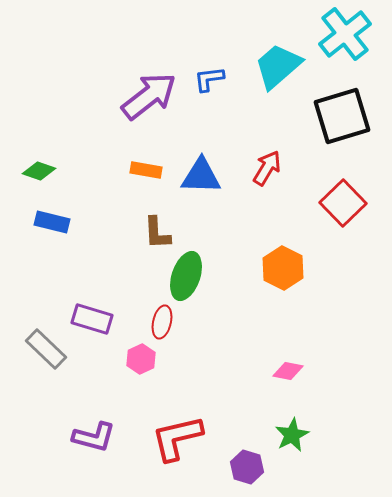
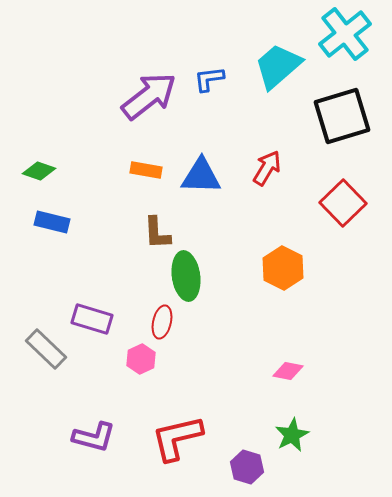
green ellipse: rotated 27 degrees counterclockwise
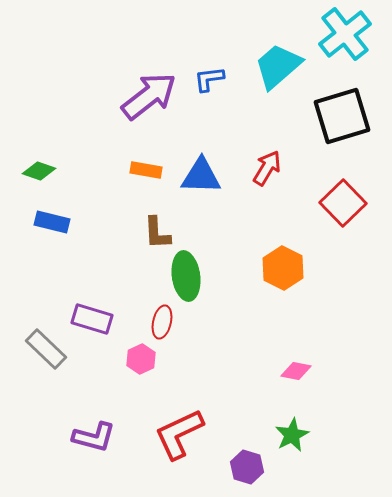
pink diamond: moved 8 px right
red L-shape: moved 2 px right, 4 px up; rotated 12 degrees counterclockwise
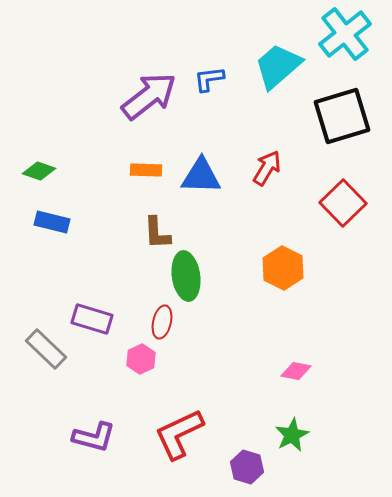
orange rectangle: rotated 8 degrees counterclockwise
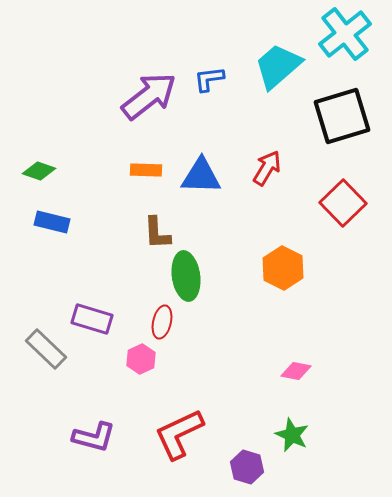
green star: rotated 20 degrees counterclockwise
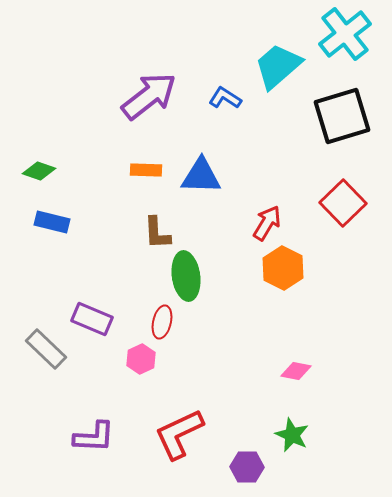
blue L-shape: moved 16 px right, 19 px down; rotated 40 degrees clockwise
red arrow: moved 55 px down
purple rectangle: rotated 6 degrees clockwise
purple L-shape: rotated 12 degrees counterclockwise
purple hexagon: rotated 16 degrees counterclockwise
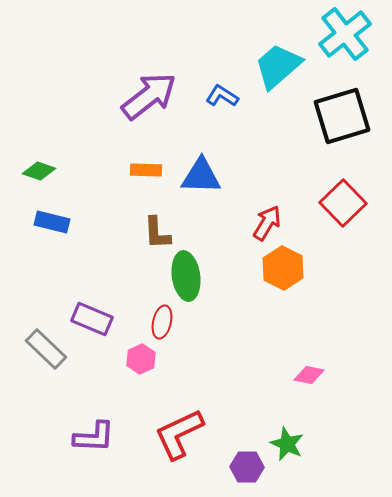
blue L-shape: moved 3 px left, 2 px up
pink diamond: moved 13 px right, 4 px down
green star: moved 5 px left, 9 px down
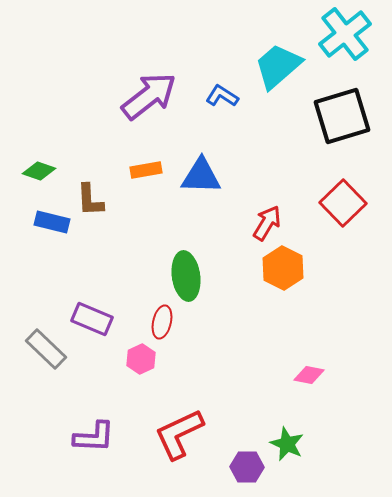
orange rectangle: rotated 12 degrees counterclockwise
brown L-shape: moved 67 px left, 33 px up
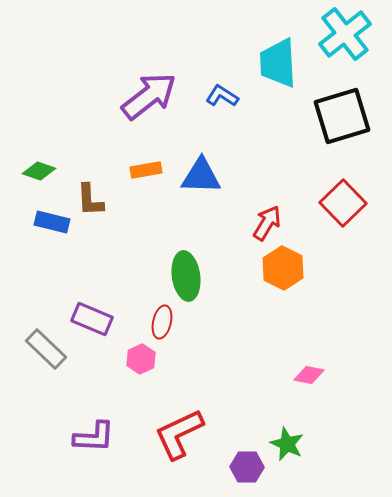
cyan trapezoid: moved 3 px up; rotated 52 degrees counterclockwise
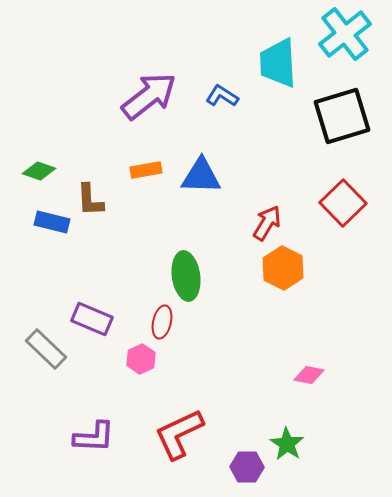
green star: rotated 8 degrees clockwise
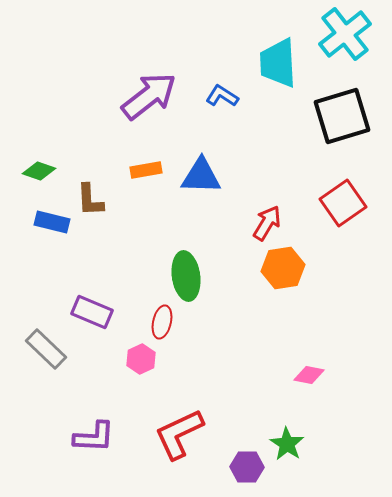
red square: rotated 9 degrees clockwise
orange hexagon: rotated 24 degrees clockwise
purple rectangle: moved 7 px up
